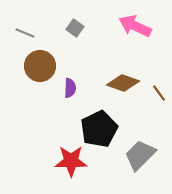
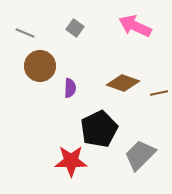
brown line: rotated 66 degrees counterclockwise
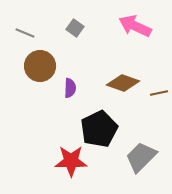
gray trapezoid: moved 1 px right, 2 px down
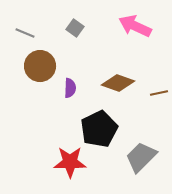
brown diamond: moved 5 px left
red star: moved 1 px left, 1 px down
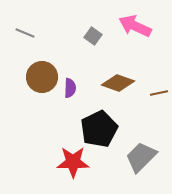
gray square: moved 18 px right, 8 px down
brown circle: moved 2 px right, 11 px down
red star: moved 3 px right
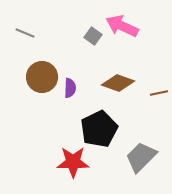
pink arrow: moved 13 px left
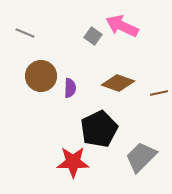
brown circle: moved 1 px left, 1 px up
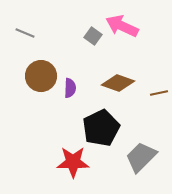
black pentagon: moved 2 px right, 1 px up
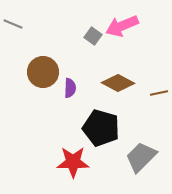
pink arrow: rotated 48 degrees counterclockwise
gray line: moved 12 px left, 9 px up
brown circle: moved 2 px right, 4 px up
brown diamond: rotated 8 degrees clockwise
black pentagon: rotated 30 degrees counterclockwise
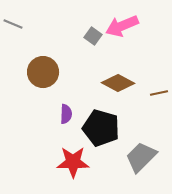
purple semicircle: moved 4 px left, 26 px down
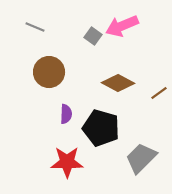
gray line: moved 22 px right, 3 px down
brown circle: moved 6 px right
brown line: rotated 24 degrees counterclockwise
gray trapezoid: moved 1 px down
red star: moved 6 px left
